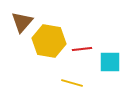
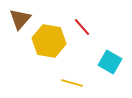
brown triangle: moved 2 px left, 3 px up
red line: moved 22 px up; rotated 54 degrees clockwise
cyan square: rotated 30 degrees clockwise
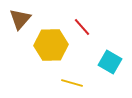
yellow hexagon: moved 2 px right, 4 px down; rotated 12 degrees counterclockwise
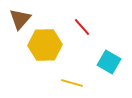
yellow hexagon: moved 6 px left
cyan square: moved 1 px left
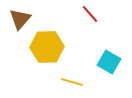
red line: moved 8 px right, 13 px up
yellow hexagon: moved 2 px right, 2 px down
yellow line: moved 1 px up
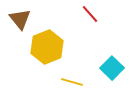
brown triangle: rotated 20 degrees counterclockwise
yellow hexagon: rotated 20 degrees counterclockwise
cyan square: moved 3 px right, 6 px down; rotated 15 degrees clockwise
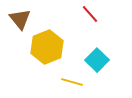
cyan square: moved 15 px left, 8 px up
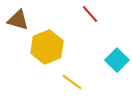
brown triangle: moved 2 px left, 1 px down; rotated 35 degrees counterclockwise
cyan square: moved 20 px right
yellow line: rotated 20 degrees clockwise
